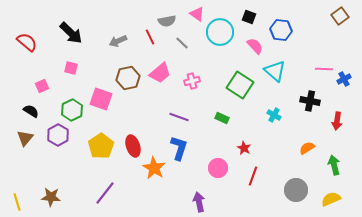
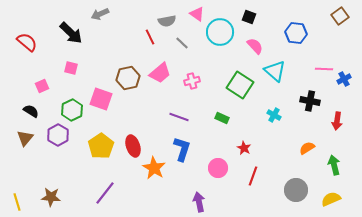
blue hexagon at (281, 30): moved 15 px right, 3 px down
gray arrow at (118, 41): moved 18 px left, 27 px up
blue L-shape at (179, 148): moved 3 px right, 1 px down
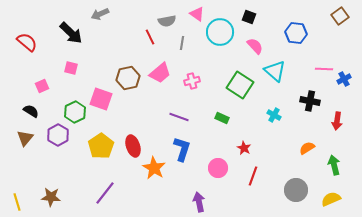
gray line at (182, 43): rotated 56 degrees clockwise
green hexagon at (72, 110): moved 3 px right, 2 px down
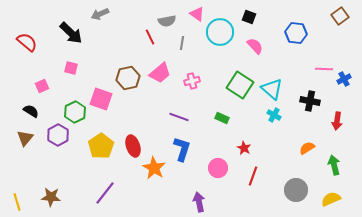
cyan triangle at (275, 71): moved 3 px left, 18 px down
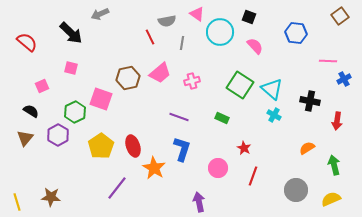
pink line at (324, 69): moved 4 px right, 8 px up
purple line at (105, 193): moved 12 px right, 5 px up
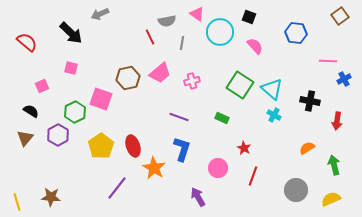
purple arrow at (199, 202): moved 1 px left, 5 px up; rotated 18 degrees counterclockwise
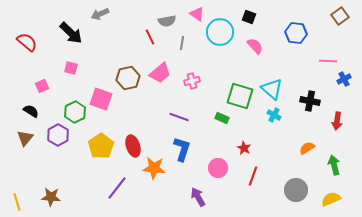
green square at (240, 85): moved 11 px down; rotated 16 degrees counterclockwise
orange star at (154, 168): rotated 25 degrees counterclockwise
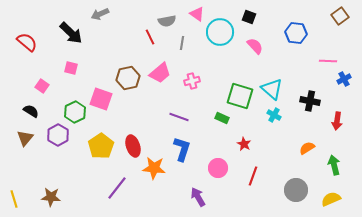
pink square at (42, 86): rotated 32 degrees counterclockwise
red star at (244, 148): moved 4 px up
yellow line at (17, 202): moved 3 px left, 3 px up
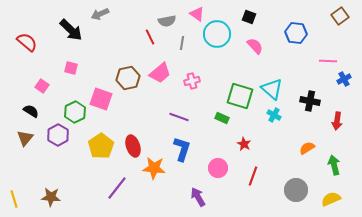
cyan circle at (220, 32): moved 3 px left, 2 px down
black arrow at (71, 33): moved 3 px up
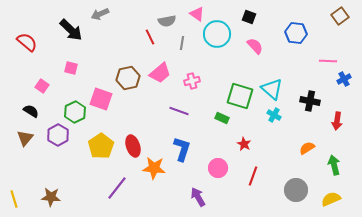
purple line at (179, 117): moved 6 px up
